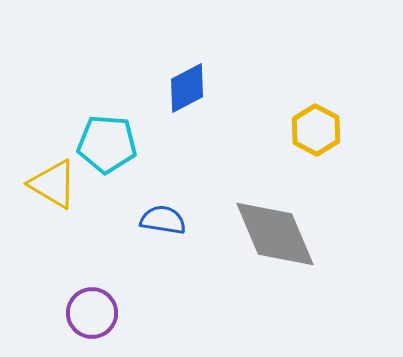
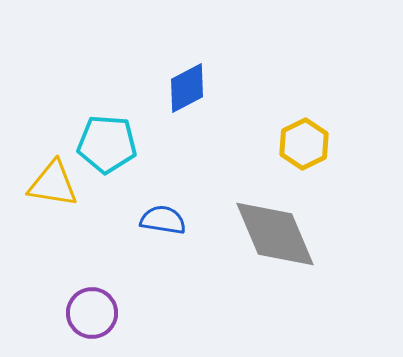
yellow hexagon: moved 12 px left, 14 px down; rotated 6 degrees clockwise
yellow triangle: rotated 22 degrees counterclockwise
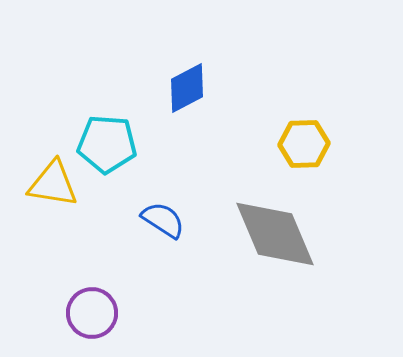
yellow hexagon: rotated 24 degrees clockwise
blue semicircle: rotated 24 degrees clockwise
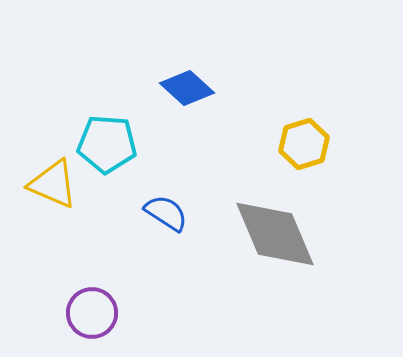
blue diamond: rotated 70 degrees clockwise
yellow hexagon: rotated 15 degrees counterclockwise
yellow triangle: rotated 14 degrees clockwise
blue semicircle: moved 3 px right, 7 px up
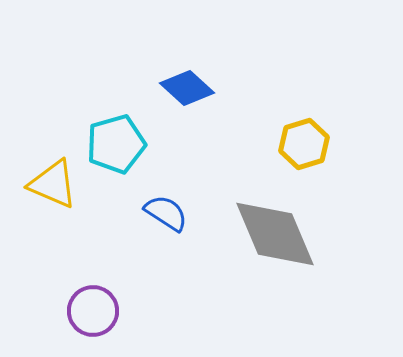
cyan pentagon: moved 9 px right; rotated 20 degrees counterclockwise
purple circle: moved 1 px right, 2 px up
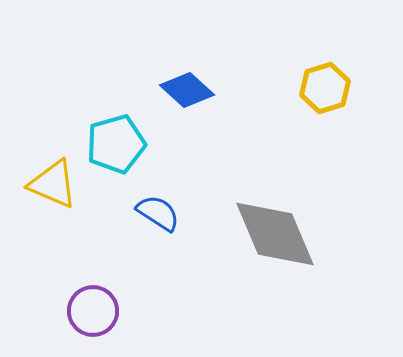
blue diamond: moved 2 px down
yellow hexagon: moved 21 px right, 56 px up
blue semicircle: moved 8 px left
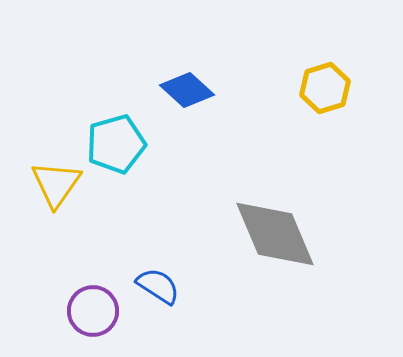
yellow triangle: moved 3 px right; rotated 42 degrees clockwise
blue semicircle: moved 73 px down
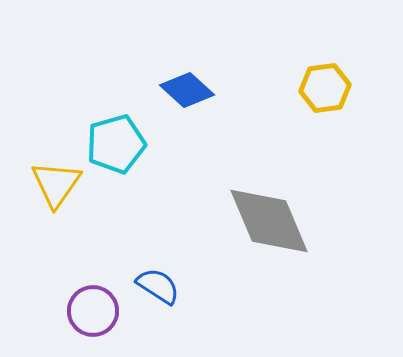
yellow hexagon: rotated 9 degrees clockwise
gray diamond: moved 6 px left, 13 px up
